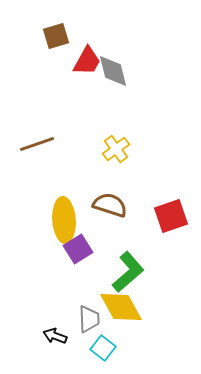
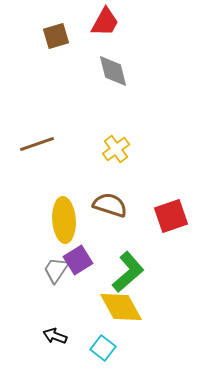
red trapezoid: moved 18 px right, 39 px up
purple square: moved 11 px down
gray trapezoid: moved 33 px left, 49 px up; rotated 144 degrees counterclockwise
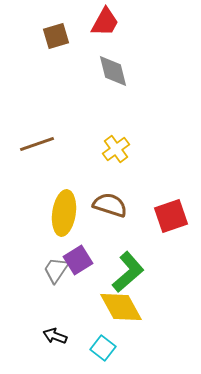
yellow ellipse: moved 7 px up; rotated 12 degrees clockwise
